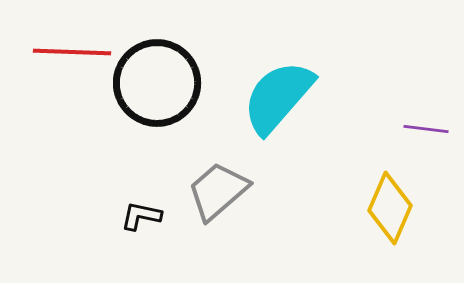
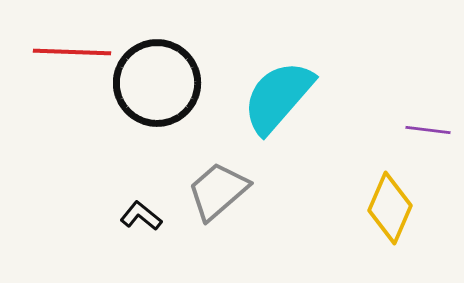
purple line: moved 2 px right, 1 px down
black L-shape: rotated 27 degrees clockwise
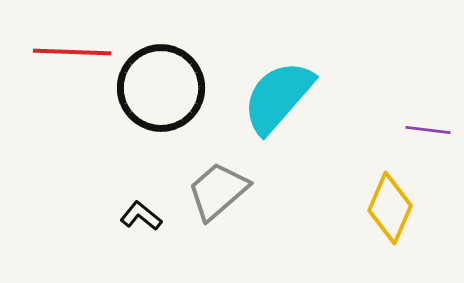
black circle: moved 4 px right, 5 px down
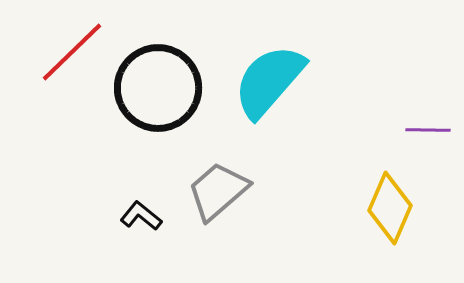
red line: rotated 46 degrees counterclockwise
black circle: moved 3 px left
cyan semicircle: moved 9 px left, 16 px up
purple line: rotated 6 degrees counterclockwise
